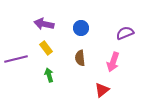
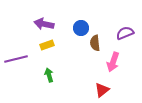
yellow rectangle: moved 1 px right, 3 px up; rotated 72 degrees counterclockwise
brown semicircle: moved 15 px right, 15 px up
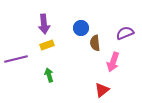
purple arrow: rotated 108 degrees counterclockwise
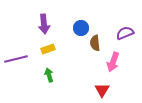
yellow rectangle: moved 1 px right, 4 px down
red triangle: rotated 21 degrees counterclockwise
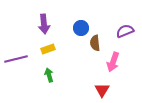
purple semicircle: moved 2 px up
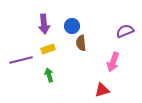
blue circle: moved 9 px left, 2 px up
brown semicircle: moved 14 px left
purple line: moved 5 px right, 1 px down
red triangle: rotated 42 degrees clockwise
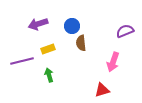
purple arrow: moved 6 px left; rotated 78 degrees clockwise
purple line: moved 1 px right, 1 px down
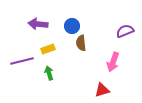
purple arrow: rotated 24 degrees clockwise
green arrow: moved 2 px up
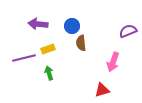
purple semicircle: moved 3 px right
purple line: moved 2 px right, 3 px up
